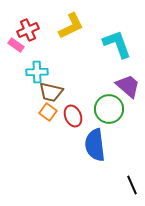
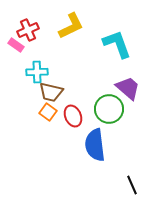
purple trapezoid: moved 2 px down
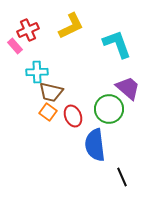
pink rectangle: moved 1 px left, 1 px down; rotated 14 degrees clockwise
black line: moved 10 px left, 8 px up
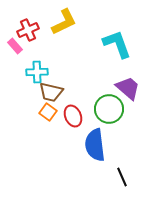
yellow L-shape: moved 7 px left, 4 px up
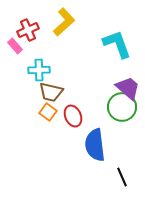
yellow L-shape: rotated 16 degrees counterclockwise
cyan cross: moved 2 px right, 2 px up
green circle: moved 13 px right, 2 px up
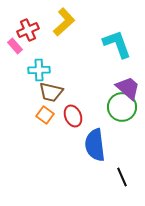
orange square: moved 3 px left, 3 px down
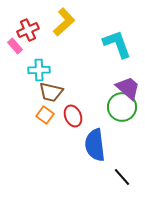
black line: rotated 18 degrees counterclockwise
